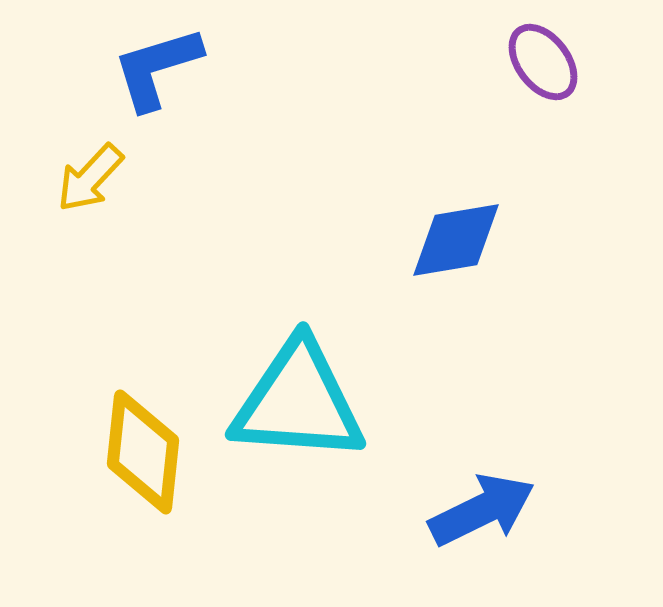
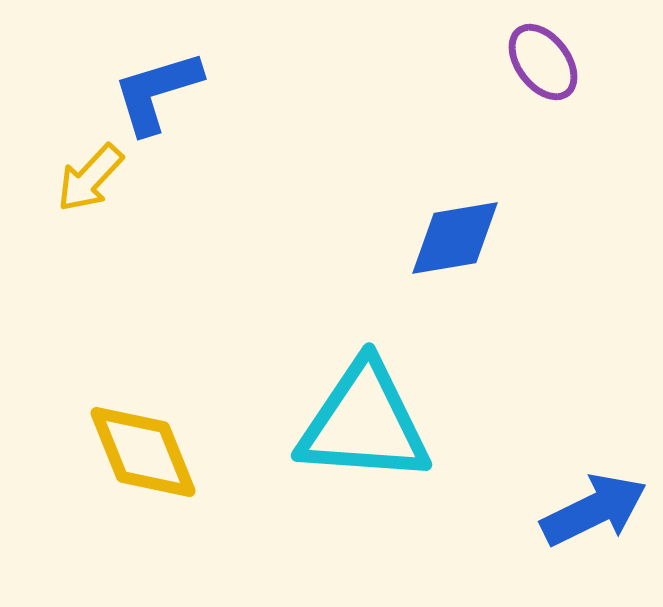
blue L-shape: moved 24 px down
blue diamond: moved 1 px left, 2 px up
cyan triangle: moved 66 px right, 21 px down
yellow diamond: rotated 28 degrees counterclockwise
blue arrow: moved 112 px right
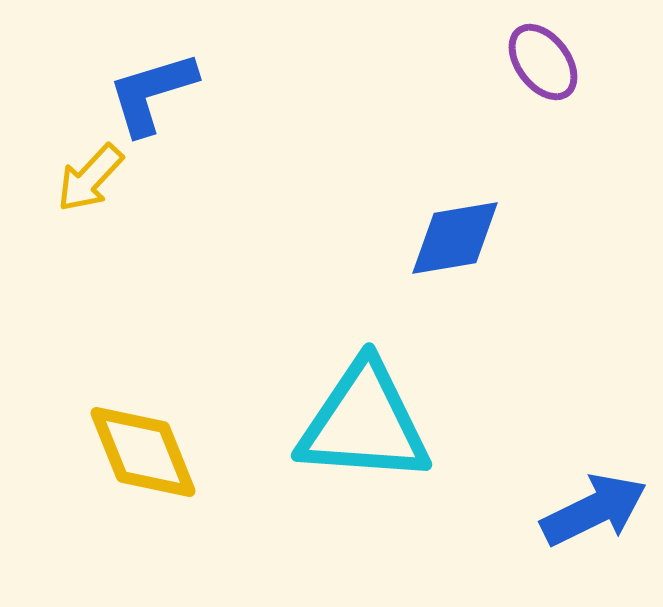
blue L-shape: moved 5 px left, 1 px down
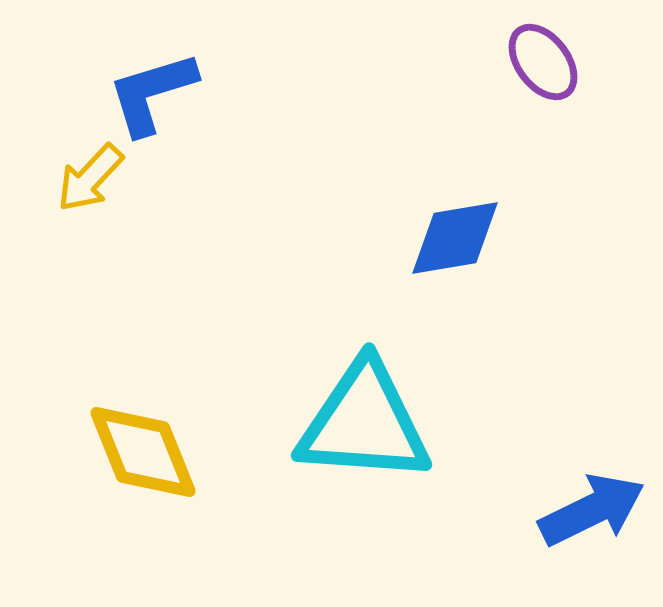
blue arrow: moved 2 px left
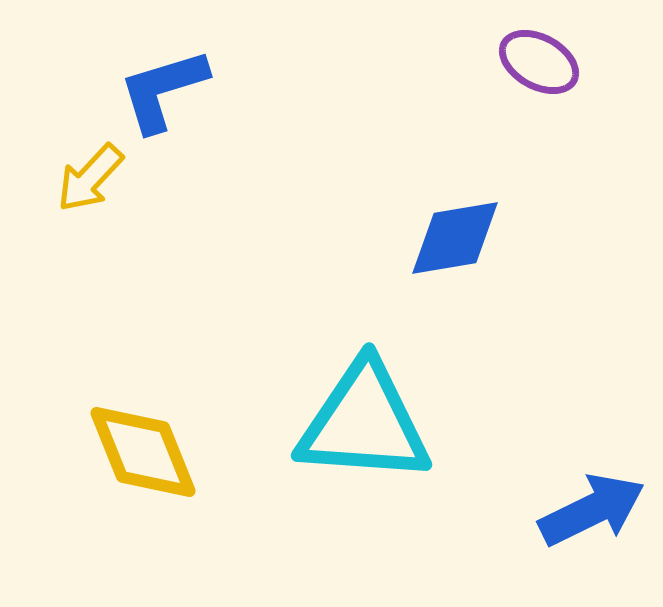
purple ellipse: moved 4 px left; rotated 24 degrees counterclockwise
blue L-shape: moved 11 px right, 3 px up
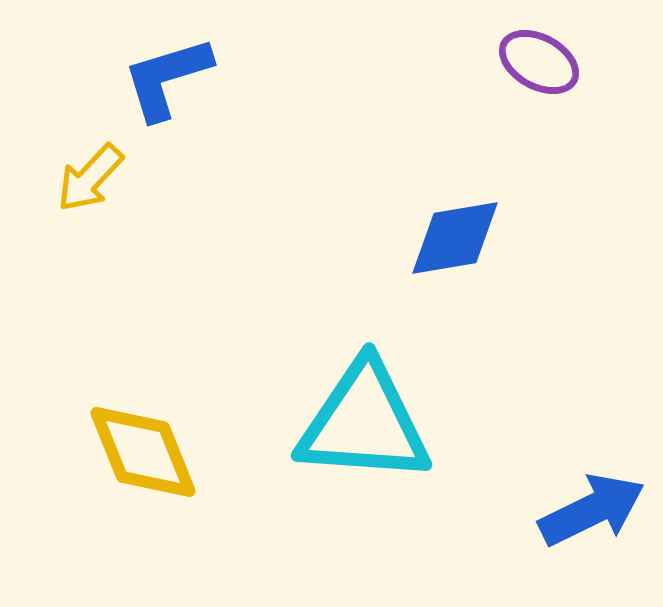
blue L-shape: moved 4 px right, 12 px up
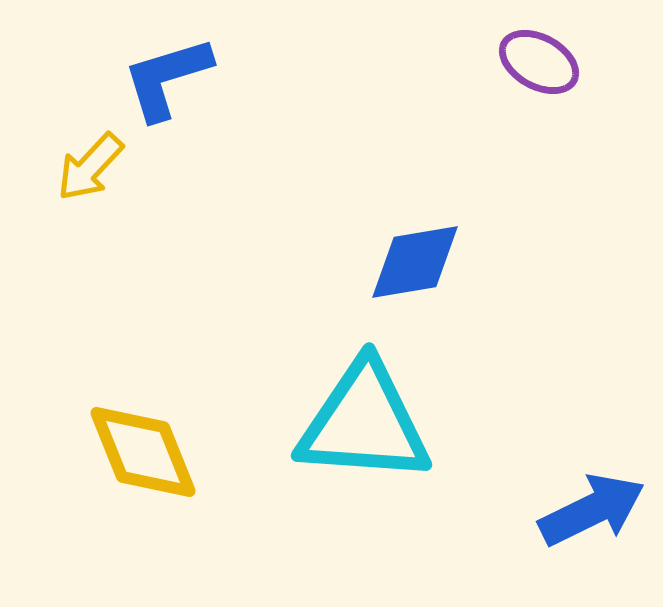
yellow arrow: moved 11 px up
blue diamond: moved 40 px left, 24 px down
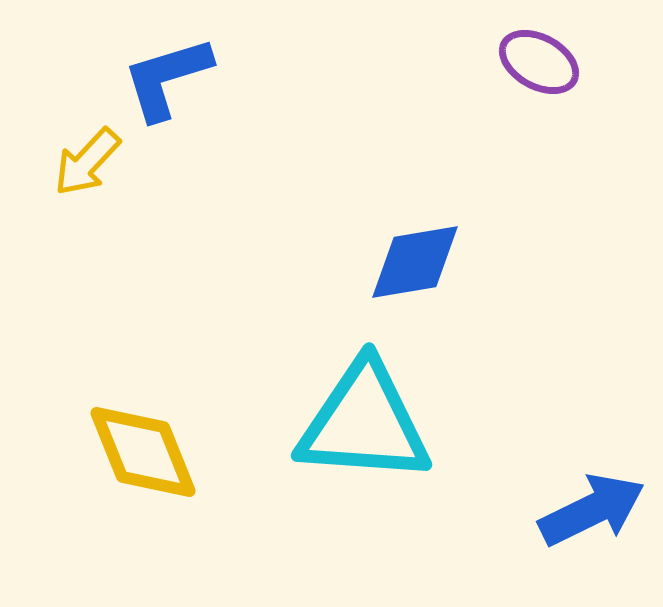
yellow arrow: moved 3 px left, 5 px up
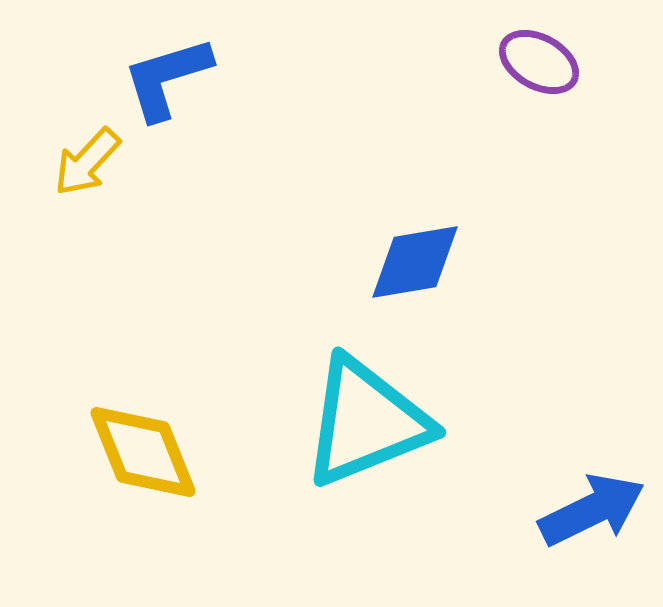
cyan triangle: moved 2 px right, 1 px up; rotated 26 degrees counterclockwise
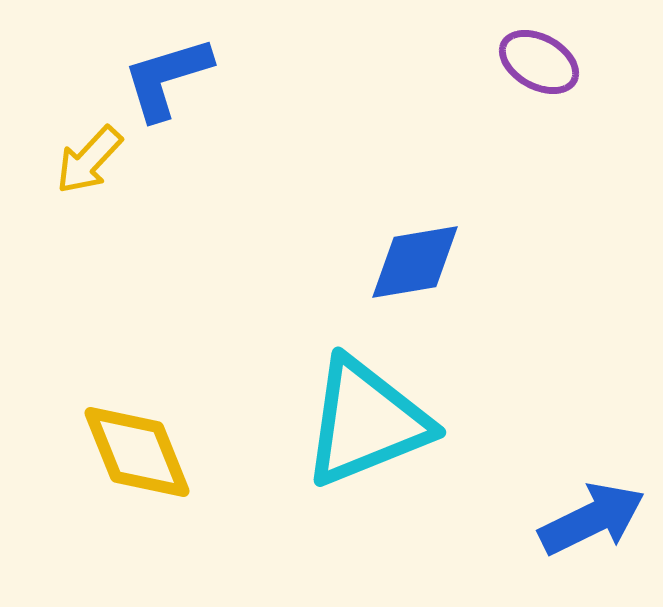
yellow arrow: moved 2 px right, 2 px up
yellow diamond: moved 6 px left
blue arrow: moved 9 px down
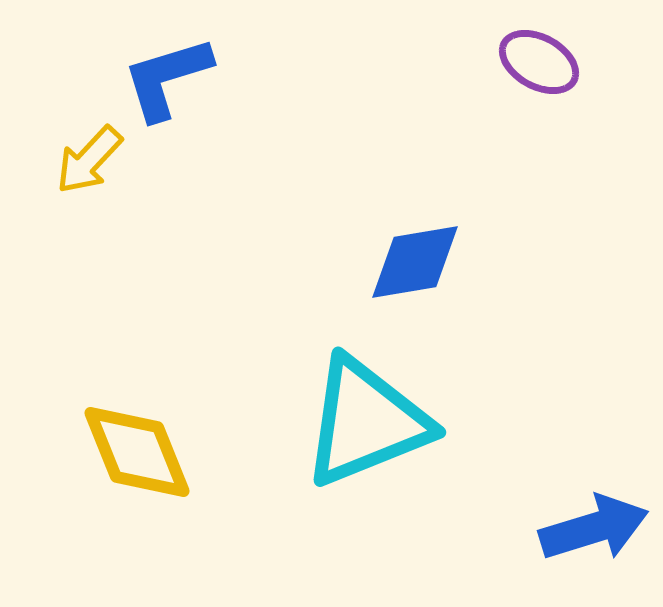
blue arrow: moved 2 px right, 9 px down; rotated 9 degrees clockwise
